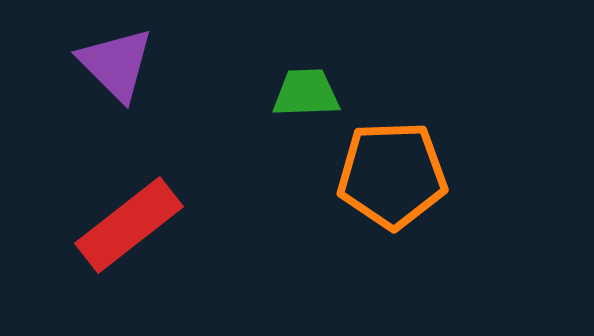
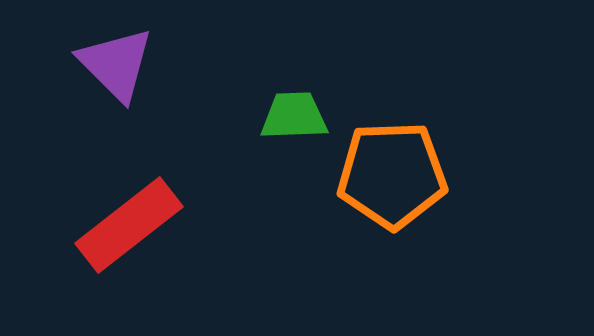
green trapezoid: moved 12 px left, 23 px down
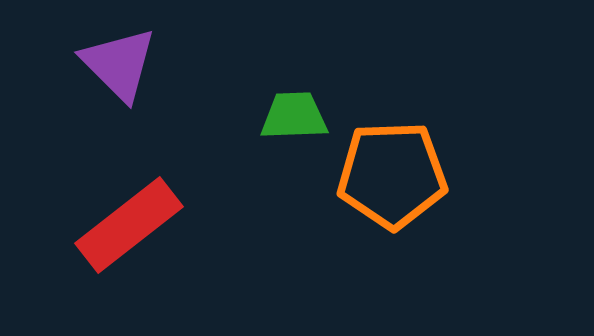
purple triangle: moved 3 px right
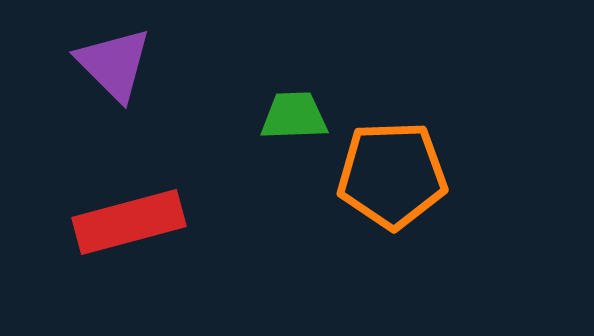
purple triangle: moved 5 px left
red rectangle: moved 3 px up; rotated 23 degrees clockwise
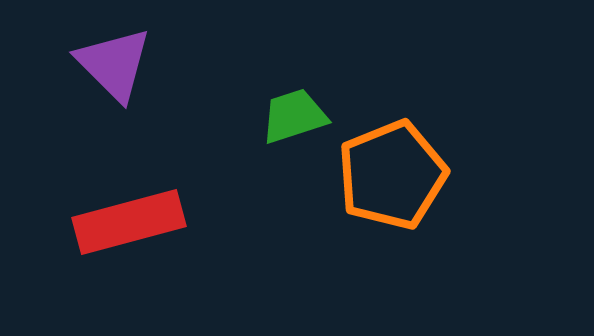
green trapezoid: rotated 16 degrees counterclockwise
orange pentagon: rotated 20 degrees counterclockwise
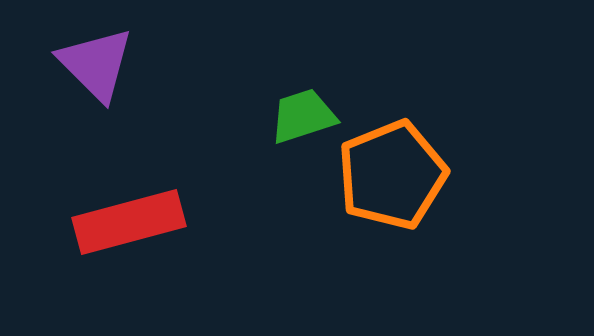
purple triangle: moved 18 px left
green trapezoid: moved 9 px right
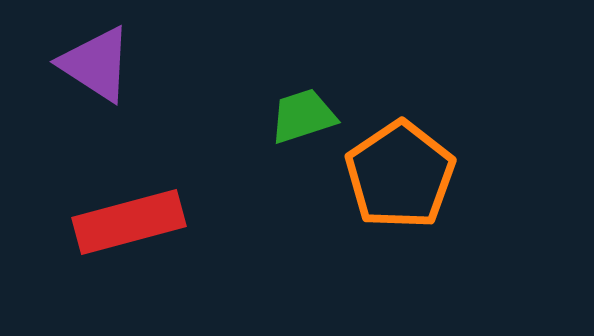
purple triangle: rotated 12 degrees counterclockwise
orange pentagon: moved 8 px right; rotated 12 degrees counterclockwise
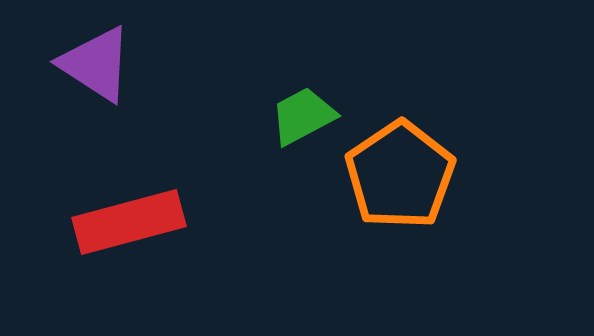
green trapezoid: rotated 10 degrees counterclockwise
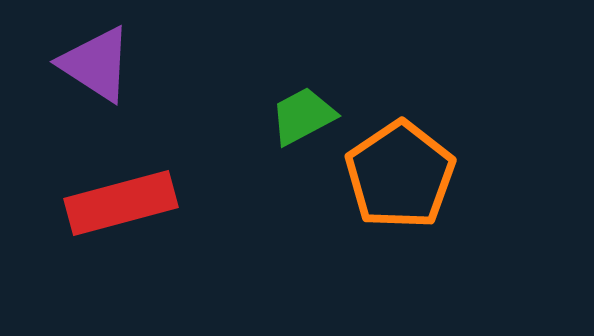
red rectangle: moved 8 px left, 19 px up
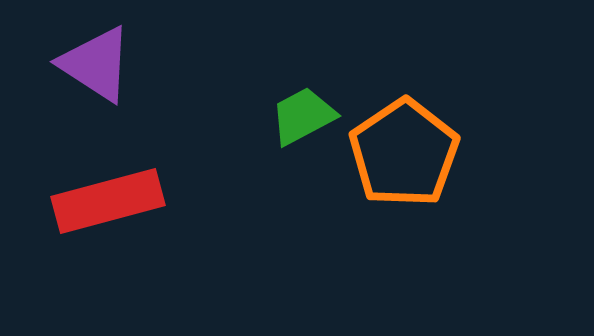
orange pentagon: moved 4 px right, 22 px up
red rectangle: moved 13 px left, 2 px up
